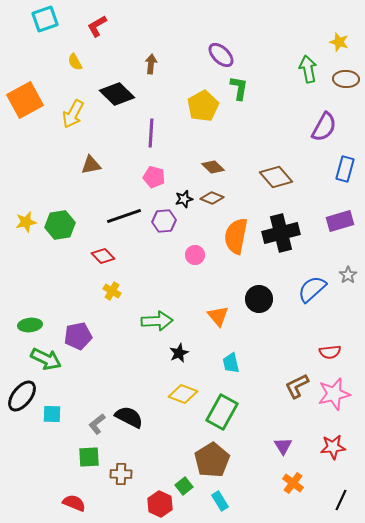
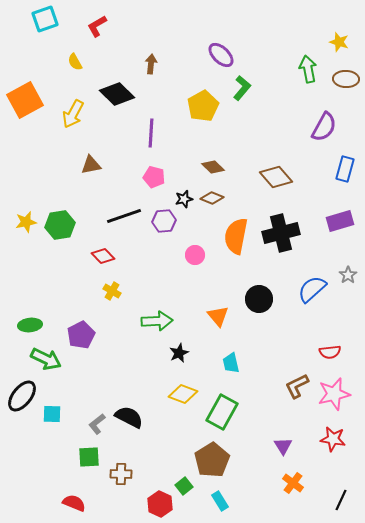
green L-shape at (239, 88): moved 3 px right; rotated 30 degrees clockwise
purple pentagon at (78, 336): moved 3 px right, 1 px up; rotated 16 degrees counterclockwise
red star at (333, 447): moved 8 px up; rotated 15 degrees clockwise
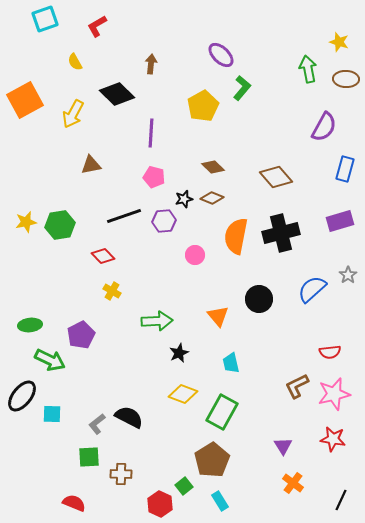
green arrow at (46, 359): moved 4 px right, 1 px down
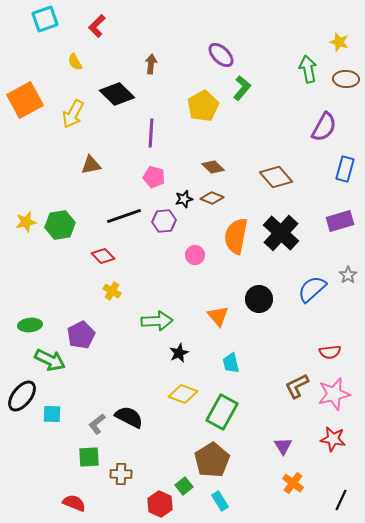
red L-shape at (97, 26): rotated 15 degrees counterclockwise
black cross at (281, 233): rotated 33 degrees counterclockwise
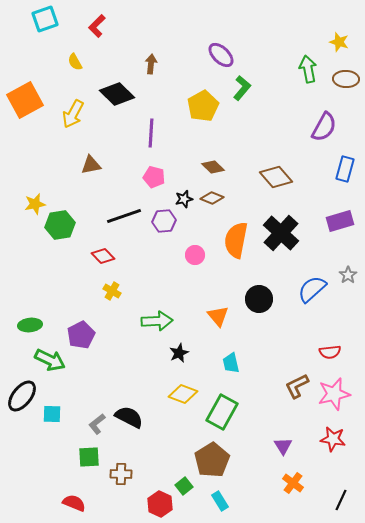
yellow star at (26, 222): moved 9 px right, 18 px up
orange semicircle at (236, 236): moved 4 px down
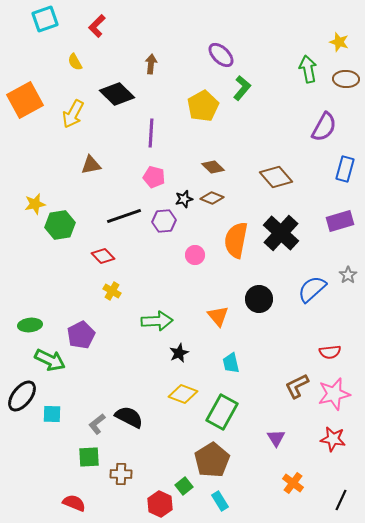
purple triangle at (283, 446): moved 7 px left, 8 px up
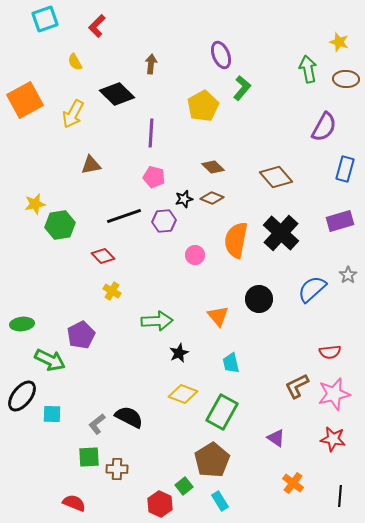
purple ellipse at (221, 55): rotated 24 degrees clockwise
green ellipse at (30, 325): moved 8 px left, 1 px up
purple triangle at (276, 438): rotated 24 degrees counterclockwise
brown cross at (121, 474): moved 4 px left, 5 px up
black line at (341, 500): moved 1 px left, 4 px up; rotated 20 degrees counterclockwise
